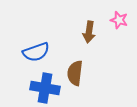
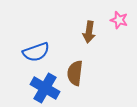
blue cross: rotated 20 degrees clockwise
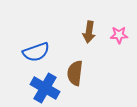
pink star: moved 15 px down; rotated 18 degrees counterclockwise
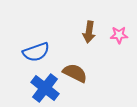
brown semicircle: rotated 110 degrees clockwise
blue cross: rotated 8 degrees clockwise
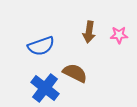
blue semicircle: moved 5 px right, 6 px up
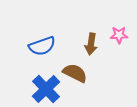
brown arrow: moved 2 px right, 12 px down
blue semicircle: moved 1 px right
blue cross: moved 1 px right, 1 px down; rotated 8 degrees clockwise
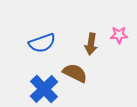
blue semicircle: moved 3 px up
blue cross: moved 2 px left
